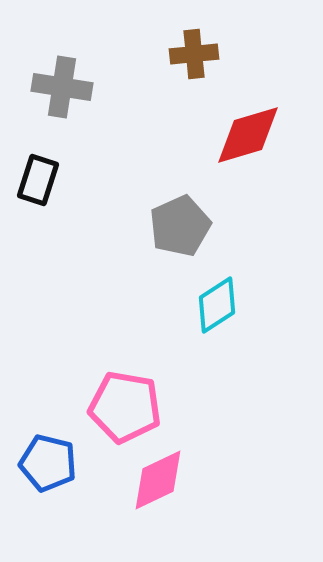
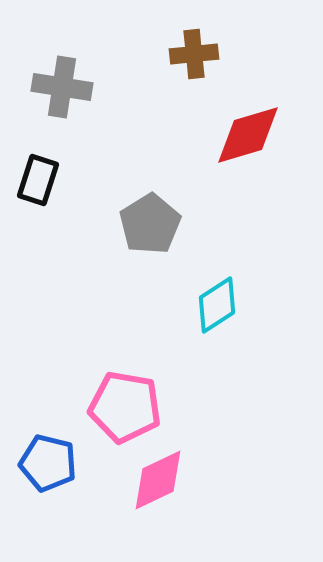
gray pentagon: moved 30 px left, 2 px up; rotated 8 degrees counterclockwise
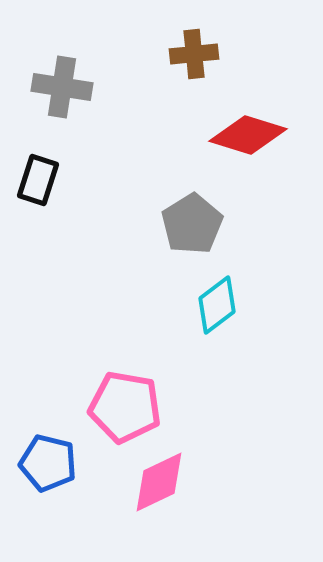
red diamond: rotated 34 degrees clockwise
gray pentagon: moved 42 px right
cyan diamond: rotated 4 degrees counterclockwise
pink diamond: moved 1 px right, 2 px down
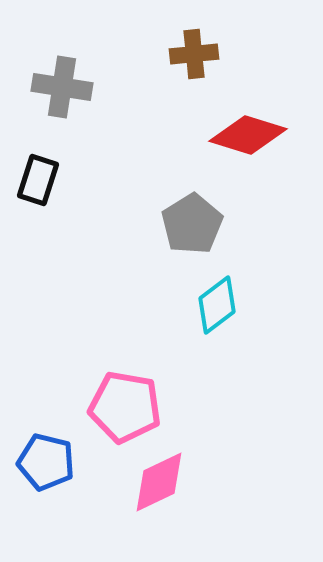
blue pentagon: moved 2 px left, 1 px up
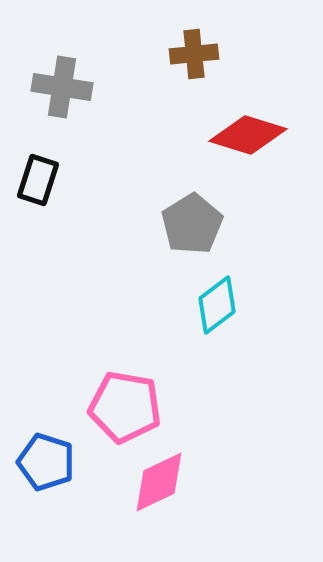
blue pentagon: rotated 4 degrees clockwise
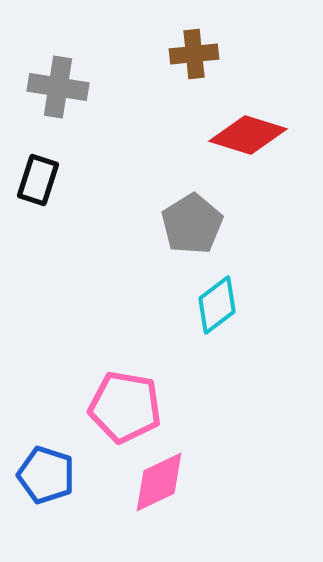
gray cross: moved 4 px left
blue pentagon: moved 13 px down
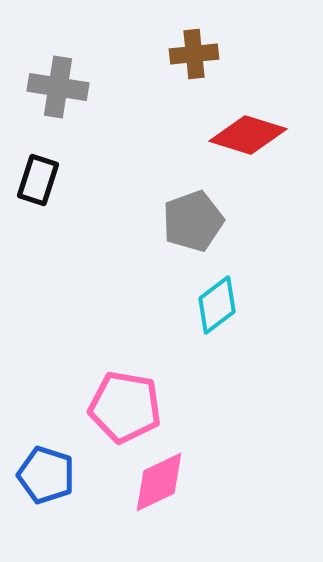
gray pentagon: moved 1 px right, 3 px up; rotated 12 degrees clockwise
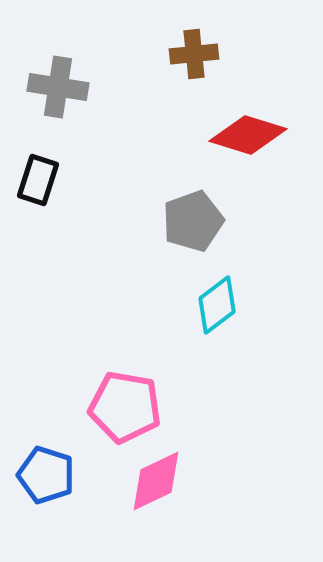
pink diamond: moved 3 px left, 1 px up
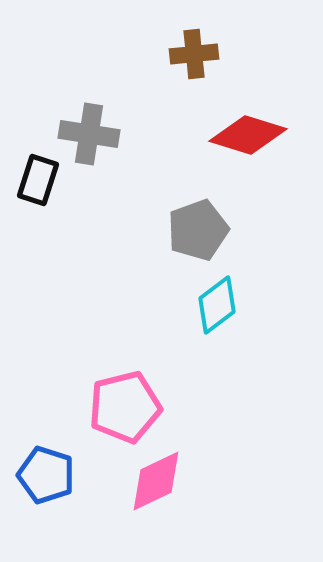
gray cross: moved 31 px right, 47 px down
gray pentagon: moved 5 px right, 9 px down
pink pentagon: rotated 24 degrees counterclockwise
